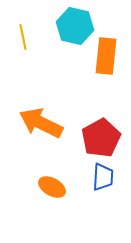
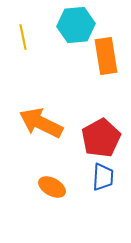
cyan hexagon: moved 1 px right, 1 px up; rotated 18 degrees counterclockwise
orange rectangle: rotated 15 degrees counterclockwise
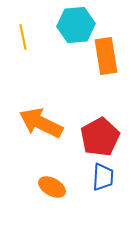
red pentagon: moved 1 px left, 1 px up
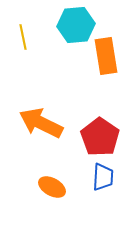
red pentagon: rotated 9 degrees counterclockwise
